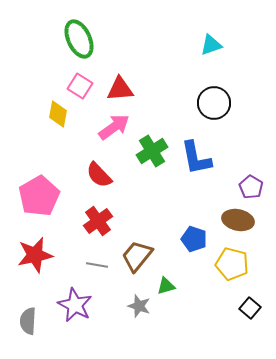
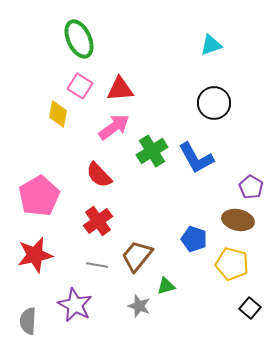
blue L-shape: rotated 18 degrees counterclockwise
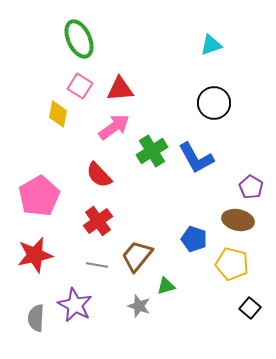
gray semicircle: moved 8 px right, 3 px up
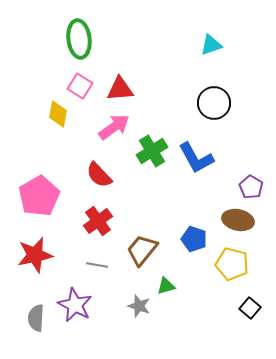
green ellipse: rotated 18 degrees clockwise
brown trapezoid: moved 5 px right, 6 px up
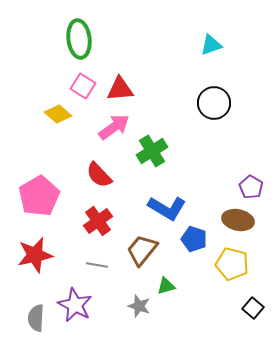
pink square: moved 3 px right
yellow diamond: rotated 60 degrees counterclockwise
blue L-shape: moved 29 px left, 50 px down; rotated 30 degrees counterclockwise
black square: moved 3 px right
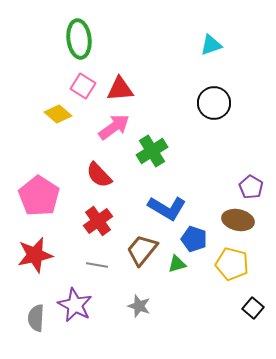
pink pentagon: rotated 9 degrees counterclockwise
green triangle: moved 11 px right, 22 px up
